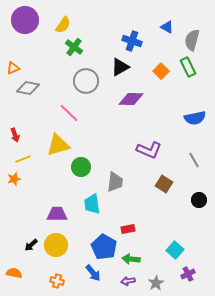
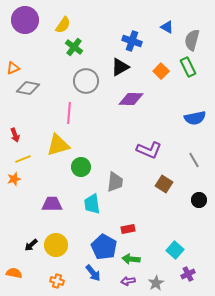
pink line: rotated 50 degrees clockwise
purple trapezoid: moved 5 px left, 10 px up
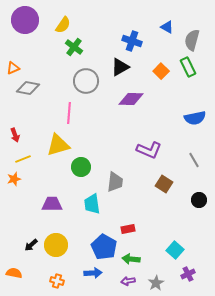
blue arrow: rotated 54 degrees counterclockwise
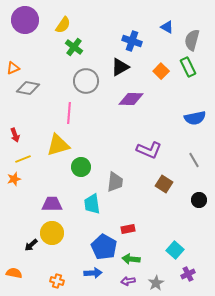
yellow circle: moved 4 px left, 12 px up
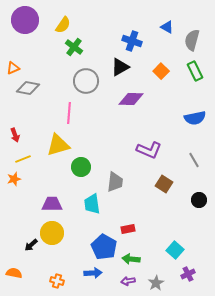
green rectangle: moved 7 px right, 4 px down
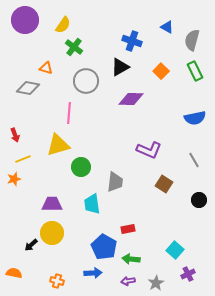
orange triangle: moved 33 px right; rotated 40 degrees clockwise
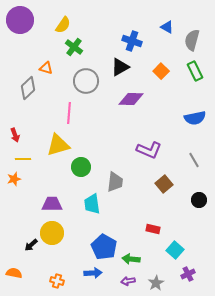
purple circle: moved 5 px left
gray diamond: rotated 55 degrees counterclockwise
yellow line: rotated 21 degrees clockwise
brown square: rotated 18 degrees clockwise
red rectangle: moved 25 px right; rotated 24 degrees clockwise
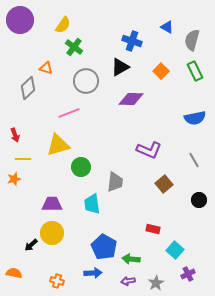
pink line: rotated 65 degrees clockwise
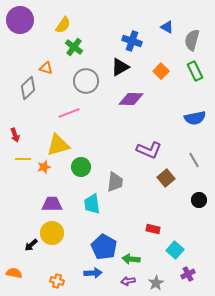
orange star: moved 30 px right, 12 px up
brown square: moved 2 px right, 6 px up
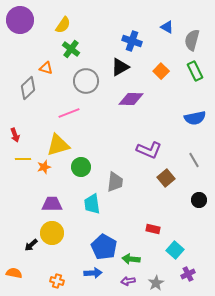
green cross: moved 3 px left, 2 px down
